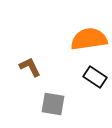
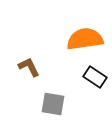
orange semicircle: moved 4 px left
brown L-shape: moved 1 px left
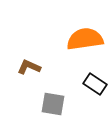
brown L-shape: rotated 40 degrees counterclockwise
black rectangle: moved 7 px down
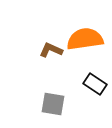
brown L-shape: moved 22 px right, 17 px up
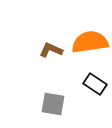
orange semicircle: moved 5 px right, 3 px down
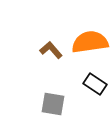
brown L-shape: rotated 25 degrees clockwise
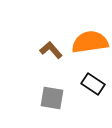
black rectangle: moved 2 px left
gray square: moved 1 px left, 6 px up
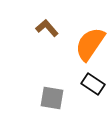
orange semicircle: moved 2 px down; rotated 48 degrees counterclockwise
brown L-shape: moved 4 px left, 22 px up
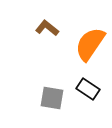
brown L-shape: rotated 10 degrees counterclockwise
black rectangle: moved 5 px left, 5 px down
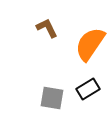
brown L-shape: rotated 25 degrees clockwise
black rectangle: rotated 65 degrees counterclockwise
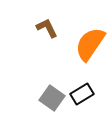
black rectangle: moved 6 px left, 5 px down
gray square: rotated 25 degrees clockwise
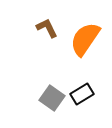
orange semicircle: moved 5 px left, 5 px up
